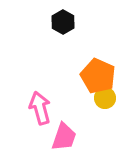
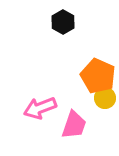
pink arrow: rotated 96 degrees counterclockwise
pink trapezoid: moved 10 px right, 12 px up
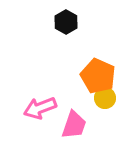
black hexagon: moved 3 px right
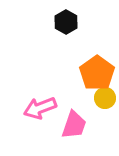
orange pentagon: moved 1 px left, 3 px up; rotated 12 degrees clockwise
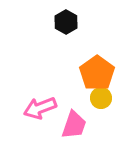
yellow circle: moved 4 px left
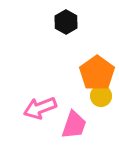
yellow circle: moved 2 px up
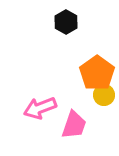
yellow circle: moved 3 px right, 1 px up
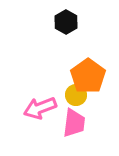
orange pentagon: moved 9 px left, 3 px down
yellow circle: moved 28 px left
pink trapezoid: moved 2 px up; rotated 12 degrees counterclockwise
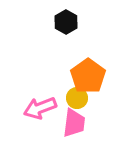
yellow circle: moved 1 px right, 3 px down
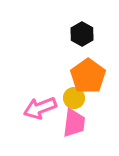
black hexagon: moved 16 px right, 12 px down
yellow circle: moved 3 px left
